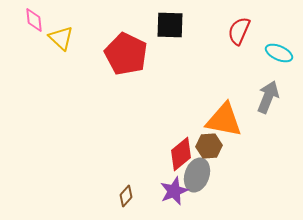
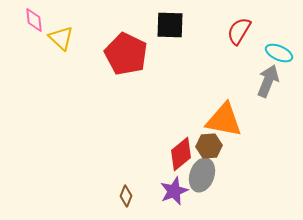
red semicircle: rotated 8 degrees clockwise
gray arrow: moved 16 px up
gray ellipse: moved 5 px right
brown diamond: rotated 20 degrees counterclockwise
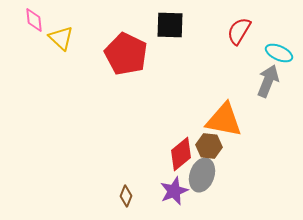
brown hexagon: rotated 10 degrees clockwise
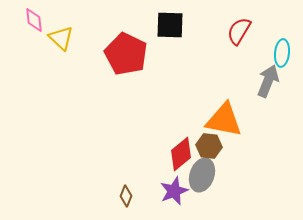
cyan ellipse: moved 3 px right; rotated 72 degrees clockwise
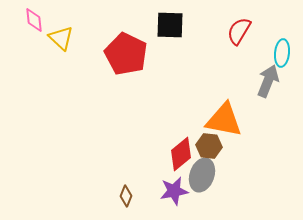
purple star: rotated 12 degrees clockwise
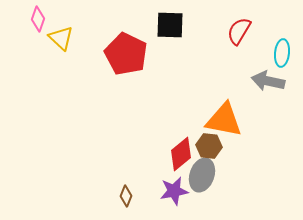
pink diamond: moved 4 px right, 1 px up; rotated 25 degrees clockwise
gray arrow: rotated 100 degrees counterclockwise
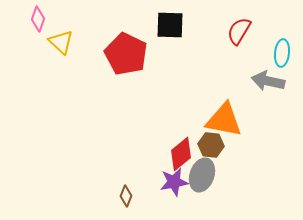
yellow triangle: moved 4 px down
brown hexagon: moved 2 px right, 1 px up
purple star: moved 9 px up
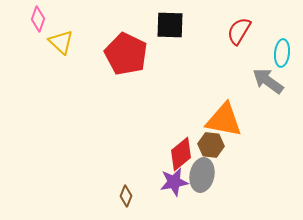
gray arrow: rotated 24 degrees clockwise
gray ellipse: rotated 8 degrees counterclockwise
